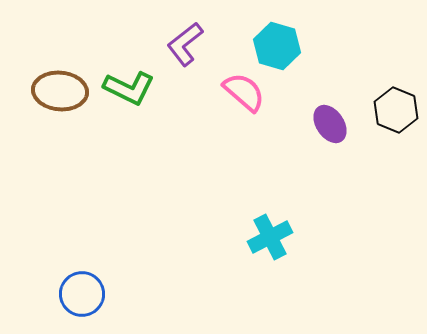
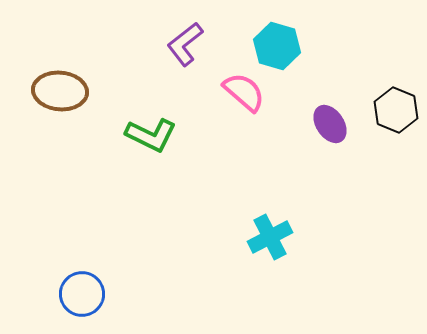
green L-shape: moved 22 px right, 47 px down
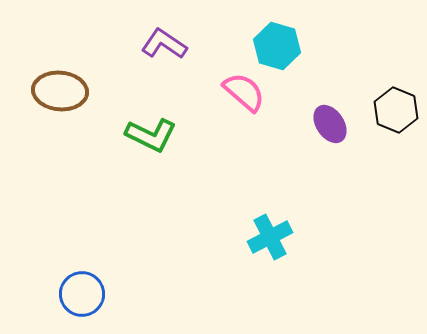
purple L-shape: moved 21 px left; rotated 72 degrees clockwise
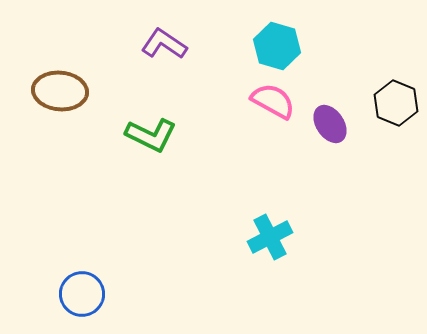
pink semicircle: moved 29 px right, 9 px down; rotated 12 degrees counterclockwise
black hexagon: moved 7 px up
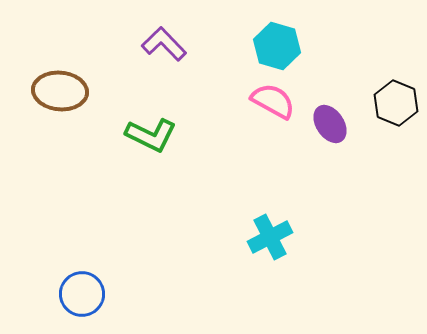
purple L-shape: rotated 12 degrees clockwise
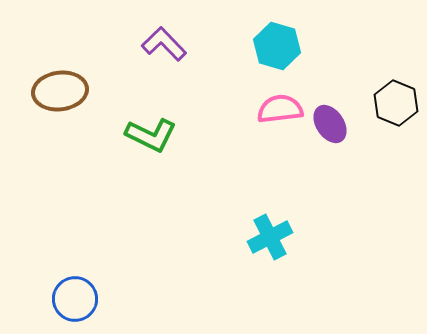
brown ellipse: rotated 12 degrees counterclockwise
pink semicircle: moved 7 px right, 8 px down; rotated 36 degrees counterclockwise
blue circle: moved 7 px left, 5 px down
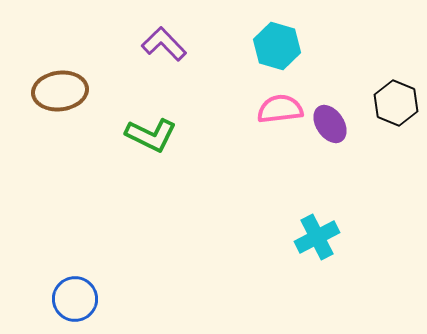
cyan cross: moved 47 px right
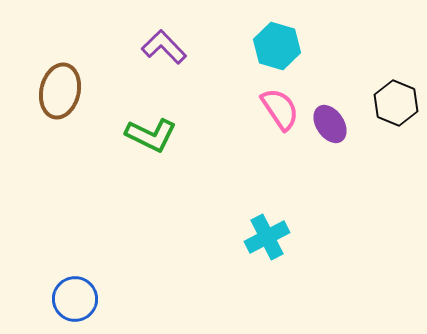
purple L-shape: moved 3 px down
brown ellipse: rotated 70 degrees counterclockwise
pink semicircle: rotated 63 degrees clockwise
cyan cross: moved 50 px left
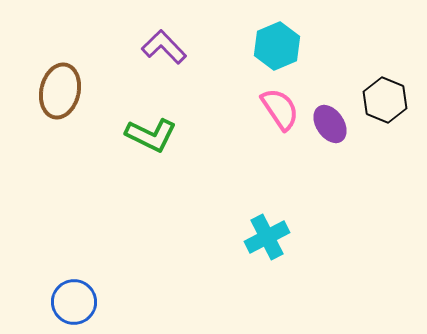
cyan hexagon: rotated 21 degrees clockwise
black hexagon: moved 11 px left, 3 px up
blue circle: moved 1 px left, 3 px down
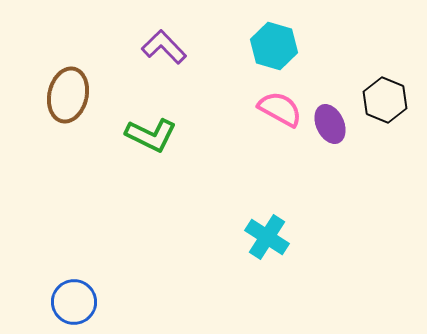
cyan hexagon: moved 3 px left; rotated 21 degrees counterclockwise
brown ellipse: moved 8 px right, 4 px down
pink semicircle: rotated 27 degrees counterclockwise
purple ellipse: rotated 9 degrees clockwise
cyan cross: rotated 30 degrees counterclockwise
